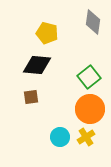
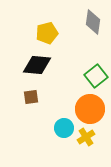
yellow pentagon: rotated 30 degrees counterclockwise
green square: moved 7 px right, 1 px up
cyan circle: moved 4 px right, 9 px up
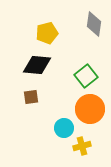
gray diamond: moved 1 px right, 2 px down
green square: moved 10 px left
yellow cross: moved 4 px left, 9 px down; rotated 18 degrees clockwise
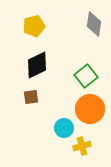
yellow pentagon: moved 13 px left, 7 px up
black diamond: rotated 32 degrees counterclockwise
